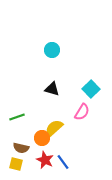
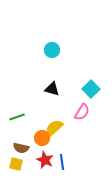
blue line: moved 1 px left; rotated 28 degrees clockwise
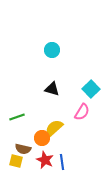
brown semicircle: moved 2 px right, 1 px down
yellow square: moved 3 px up
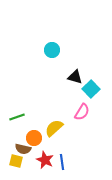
black triangle: moved 23 px right, 12 px up
orange circle: moved 8 px left
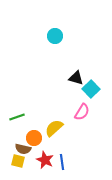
cyan circle: moved 3 px right, 14 px up
black triangle: moved 1 px right, 1 px down
yellow square: moved 2 px right
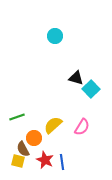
pink semicircle: moved 15 px down
yellow semicircle: moved 1 px left, 3 px up
brown semicircle: rotated 49 degrees clockwise
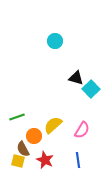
cyan circle: moved 5 px down
pink semicircle: moved 3 px down
orange circle: moved 2 px up
blue line: moved 16 px right, 2 px up
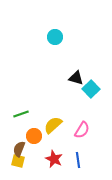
cyan circle: moved 4 px up
green line: moved 4 px right, 3 px up
brown semicircle: moved 4 px left; rotated 49 degrees clockwise
red star: moved 9 px right, 1 px up
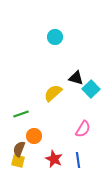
yellow semicircle: moved 32 px up
pink semicircle: moved 1 px right, 1 px up
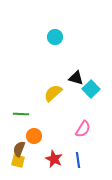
green line: rotated 21 degrees clockwise
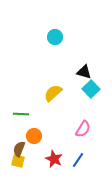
black triangle: moved 8 px right, 6 px up
blue line: rotated 42 degrees clockwise
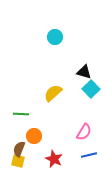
pink semicircle: moved 1 px right, 3 px down
blue line: moved 11 px right, 5 px up; rotated 42 degrees clockwise
